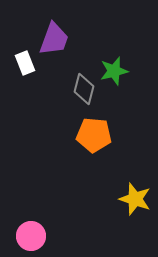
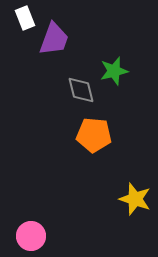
white rectangle: moved 45 px up
gray diamond: moved 3 px left, 1 px down; rotated 28 degrees counterclockwise
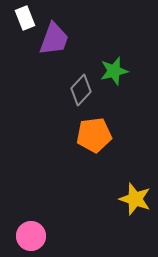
gray diamond: rotated 56 degrees clockwise
orange pentagon: rotated 12 degrees counterclockwise
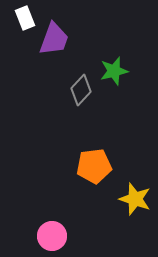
orange pentagon: moved 31 px down
pink circle: moved 21 px right
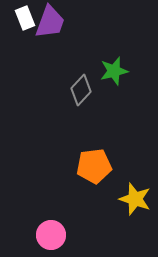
purple trapezoid: moved 4 px left, 17 px up
pink circle: moved 1 px left, 1 px up
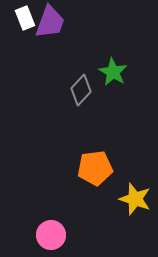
green star: moved 1 px left, 1 px down; rotated 28 degrees counterclockwise
orange pentagon: moved 1 px right, 2 px down
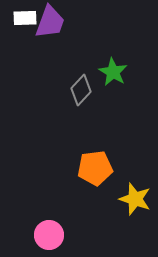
white rectangle: rotated 70 degrees counterclockwise
pink circle: moved 2 px left
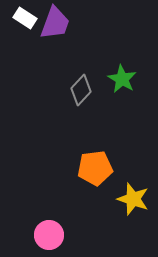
white rectangle: rotated 35 degrees clockwise
purple trapezoid: moved 5 px right, 1 px down
green star: moved 9 px right, 7 px down
yellow star: moved 2 px left
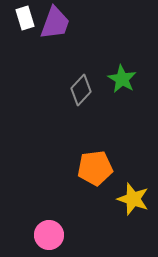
white rectangle: rotated 40 degrees clockwise
